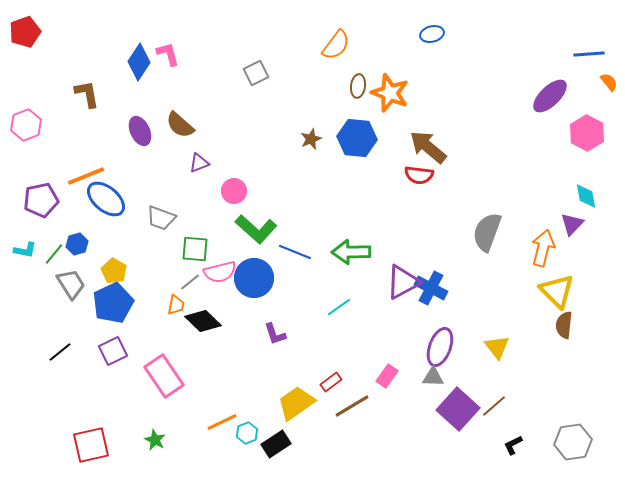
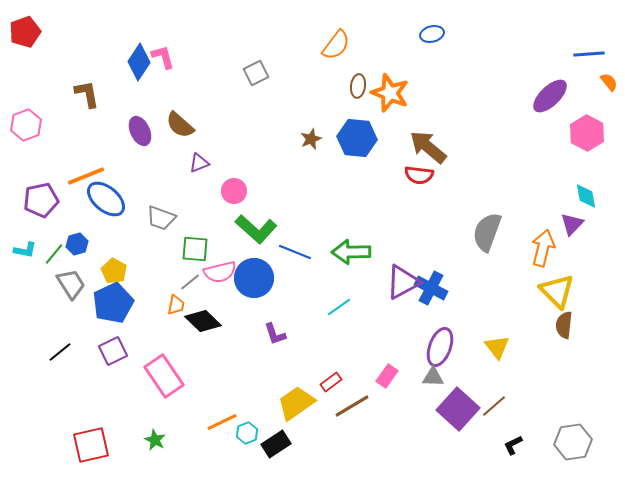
pink L-shape at (168, 54): moved 5 px left, 3 px down
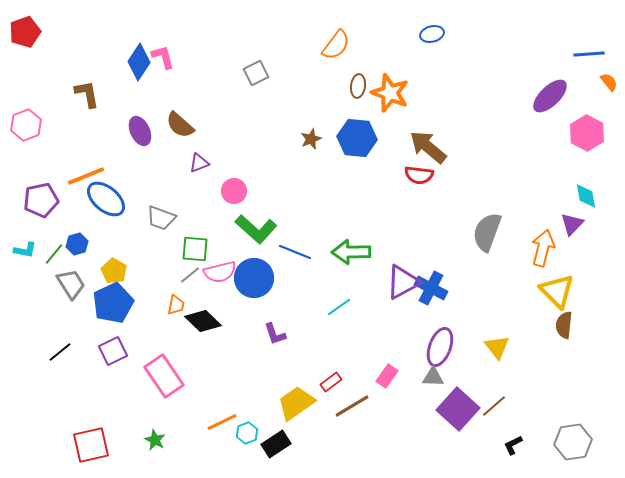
gray line at (190, 282): moved 7 px up
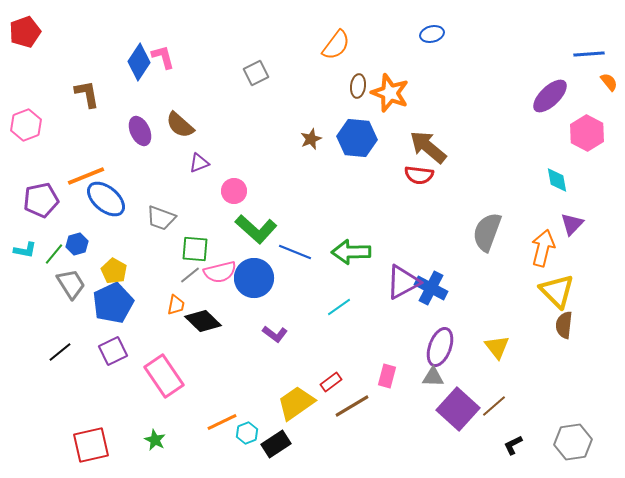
cyan diamond at (586, 196): moved 29 px left, 16 px up
purple L-shape at (275, 334): rotated 35 degrees counterclockwise
pink rectangle at (387, 376): rotated 20 degrees counterclockwise
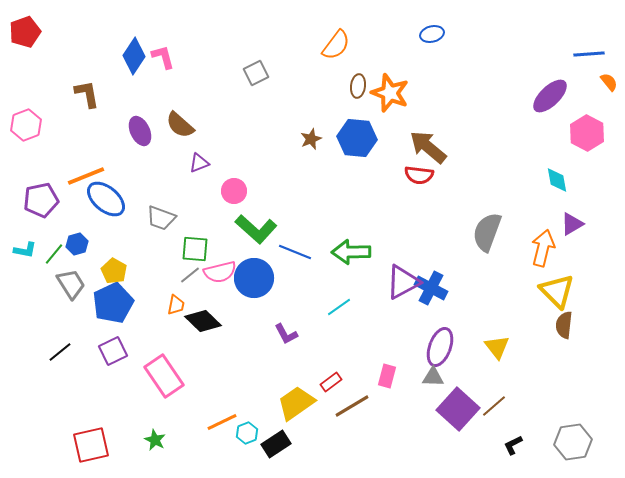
blue diamond at (139, 62): moved 5 px left, 6 px up
purple triangle at (572, 224): rotated 15 degrees clockwise
purple L-shape at (275, 334): moved 11 px right; rotated 25 degrees clockwise
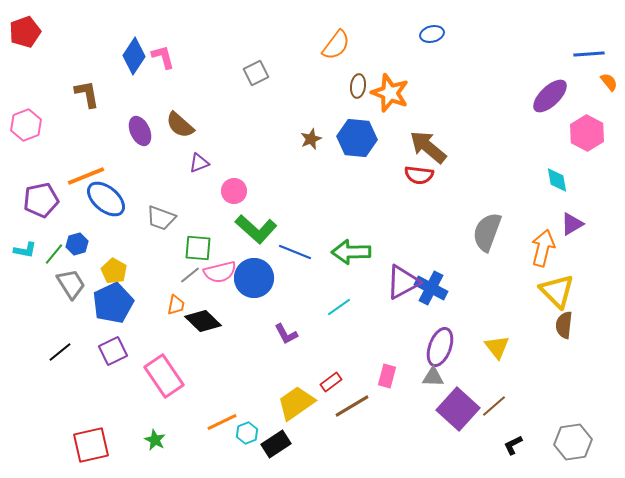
green square at (195, 249): moved 3 px right, 1 px up
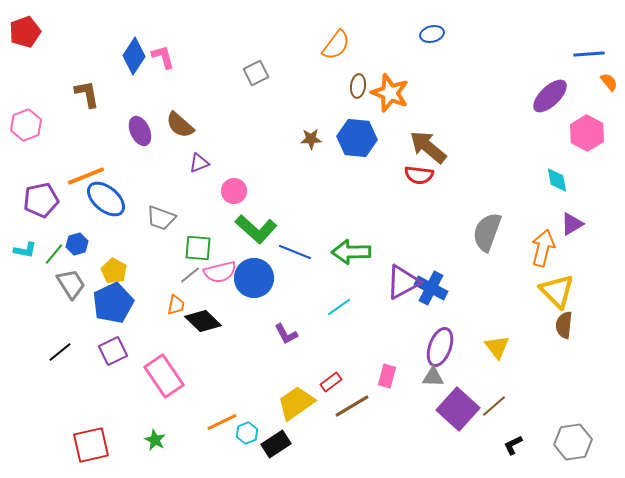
brown star at (311, 139): rotated 20 degrees clockwise
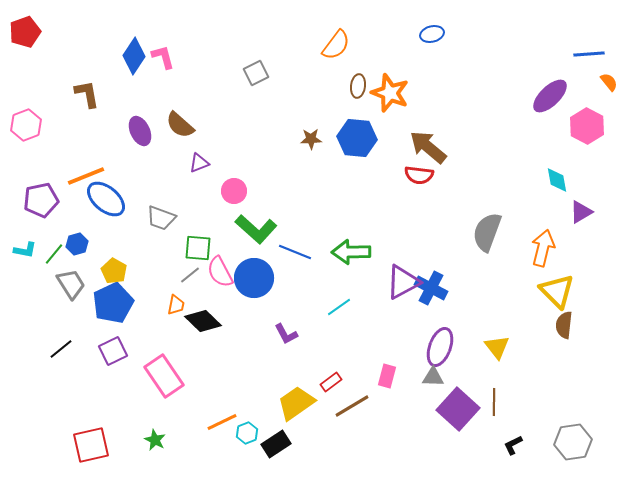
pink hexagon at (587, 133): moved 7 px up
purple triangle at (572, 224): moved 9 px right, 12 px up
pink semicircle at (220, 272): rotated 76 degrees clockwise
black line at (60, 352): moved 1 px right, 3 px up
brown line at (494, 406): moved 4 px up; rotated 48 degrees counterclockwise
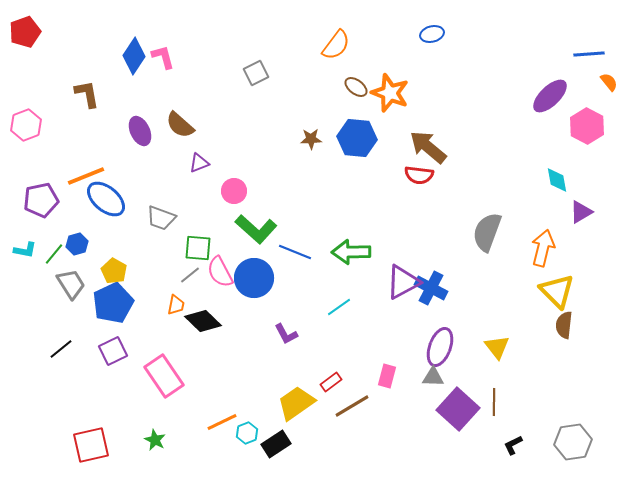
brown ellipse at (358, 86): moved 2 px left, 1 px down; rotated 60 degrees counterclockwise
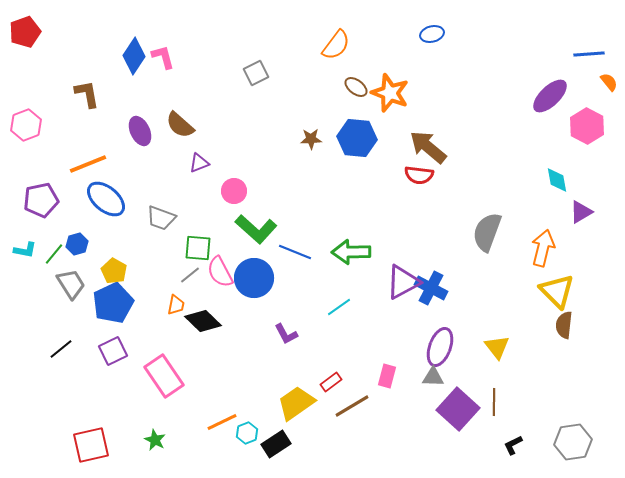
orange line at (86, 176): moved 2 px right, 12 px up
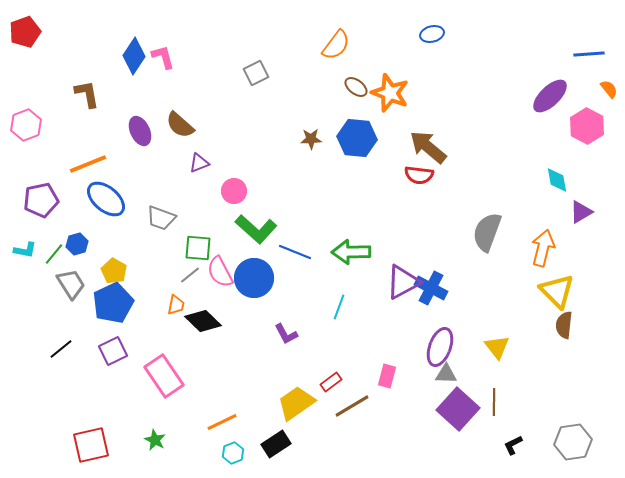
orange semicircle at (609, 82): moved 7 px down
cyan line at (339, 307): rotated 35 degrees counterclockwise
gray triangle at (433, 377): moved 13 px right, 3 px up
cyan hexagon at (247, 433): moved 14 px left, 20 px down
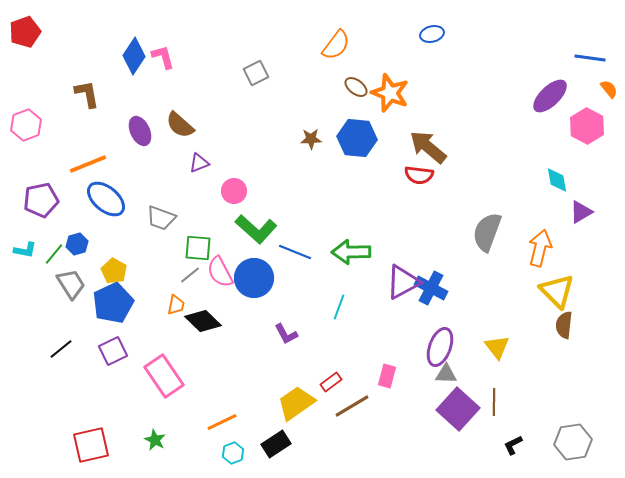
blue line at (589, 54): moved 1 px right, 4 px down; rotated 12 degrees clockwise
orange arrow at (543, 248): moved 3 px left
